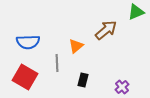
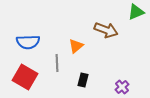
brown arrow: rotated 60 degrees clockwise
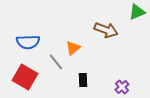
green triangle: moved 1 px right
orange triangle: moved 3 px left, 2 px down
gray line: moved 1 px left, 1 px up; rotated 36 degrees counterclockwise
black rectangle: rotated 16 degrees counterclockwise
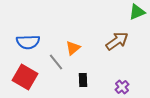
brown arrow: moved 11 px right, 11 px down; rotated 55 degrees counterclockwise
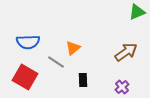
brown arrow: moved 9 px right, 11 px down
gray line: rotated 18 degrees counterclockwise
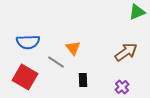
orange triangle: rotated 28 degrees counterclockwise
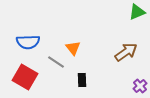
black rectangle: moved 1 px left
purple cross: moved 18 px right, 1 px up
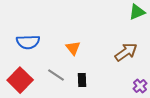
gray line: moved 13 px down
red square: moved 5 px left, 3 px down; rotated 15 degrees clockwise
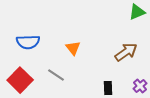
black rectangle: moved 26 px right, 8 px down
